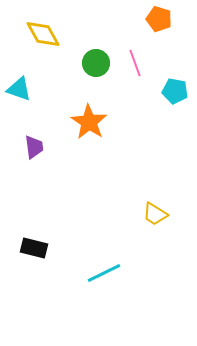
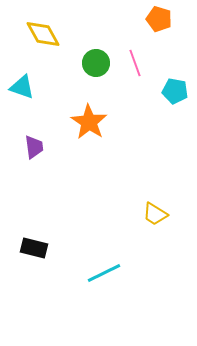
cyan triangle: moved 3 px right, 2 px up
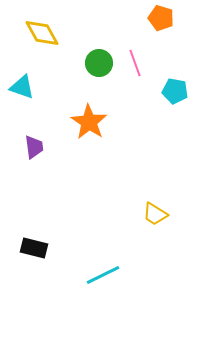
orange pentagon: moved 2 px right, 1 px up
yellow diamond: moved 1 px left, 1 px up
green circle: moved 3 px right
cyan line: moved 1 px left, 2 px down
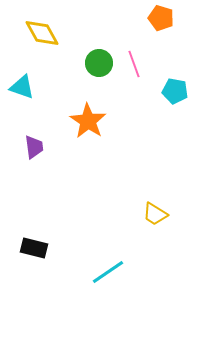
pink line: moved 1 px left, 1 px down
orange star: moved 1 px left, 1 px up
cyan line: moved 5 px right, 3 px up; rotated 8 degrees counterclockwise
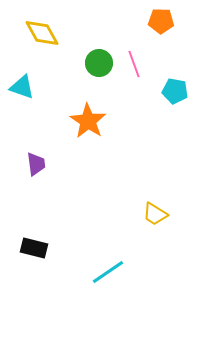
orange pentagon: moved 3 px down; rotated 15 degrees counterclockwise
purple trapezoid: moved 2 px right, 17 px down
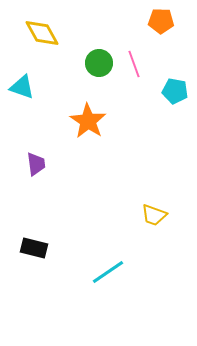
yellow trapezoid: moved 1 px left, 1 px down; rotated 12 degrees counterclockwise
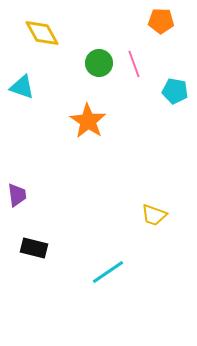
purple trapezoid: moved 19 px left, 31 px down
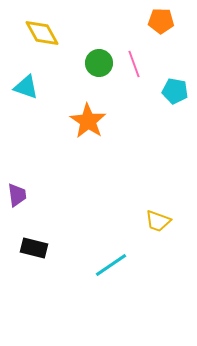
cyan triangle: moved 4 px right
yellow trapezoid: moved 4 px right, 6 px down
cyan line: moved 3 px right, 7 px up
